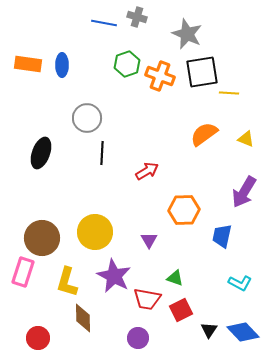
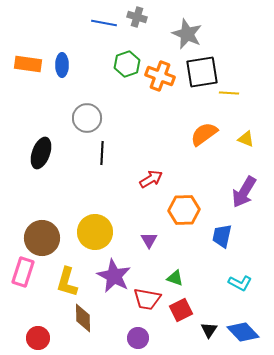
red arrow: moved 4 px right, 8 px down
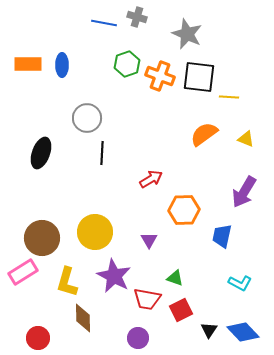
orange rectangle: rotated 8 degrees counterclockwise
black square: moved 3 px left, 5 px down; rotated 16 degrees clockwise
yellow line: moved 4 px down
pink rectangle: rotated 40 degrees clockwise
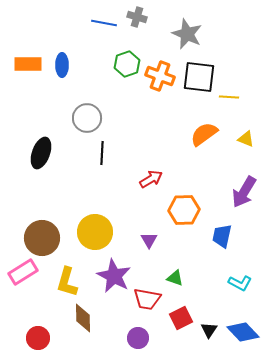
red square: moved 8 px down
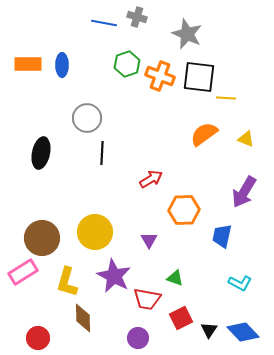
yellow line: moved 3 px left, 1 px down
black ellipse: rotated 8 degrees counterclockwise
